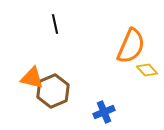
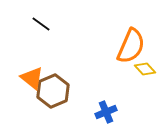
black line: moved 14 px left; rotated 42 degrees counterclockwise
yellow diamond: moved 2 px left, 1 px up
orange triangle: rotated 25 degrees clockwise
blue cross: moved 2 px right
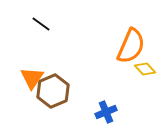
orange triangle: rotated 25 degrees clockwise
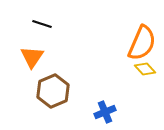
black line: moved 1 px right; rotated 18 degrees counterclockwise
orange semicircle: moved 11 px right, 3 px up
orange triangle: moved 21 px up
blue cross: moved 1 px left
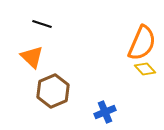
orange triangle: rotated 20 degrees counterclockwise
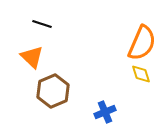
yellow diamond: moved 4 px left, 5 px down; rotated 25 degrees clockwise
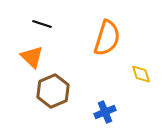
orange semicircle: moved 35 px left, 5 px up; rotated 6 degrees counterclockwise
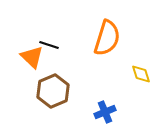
black line: moved 7 px right, 21 px down
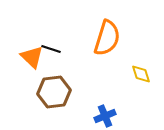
black line: moved 2 px right, 4 px down
brown hexagon: moved 1 px right, 1 px down; rotated 16 degrees clockwise
blue cross: moved 4 px down
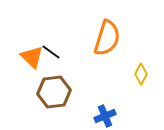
black line: moved 3 px down; rotated 18 degrees clockwise
yellow diamond: rotated 45 degrees clockwise
